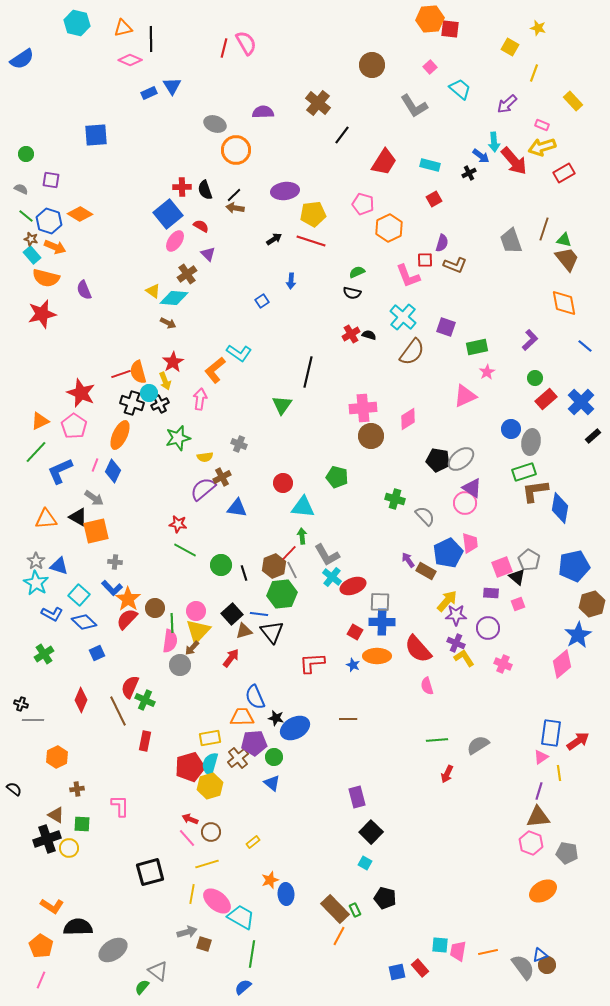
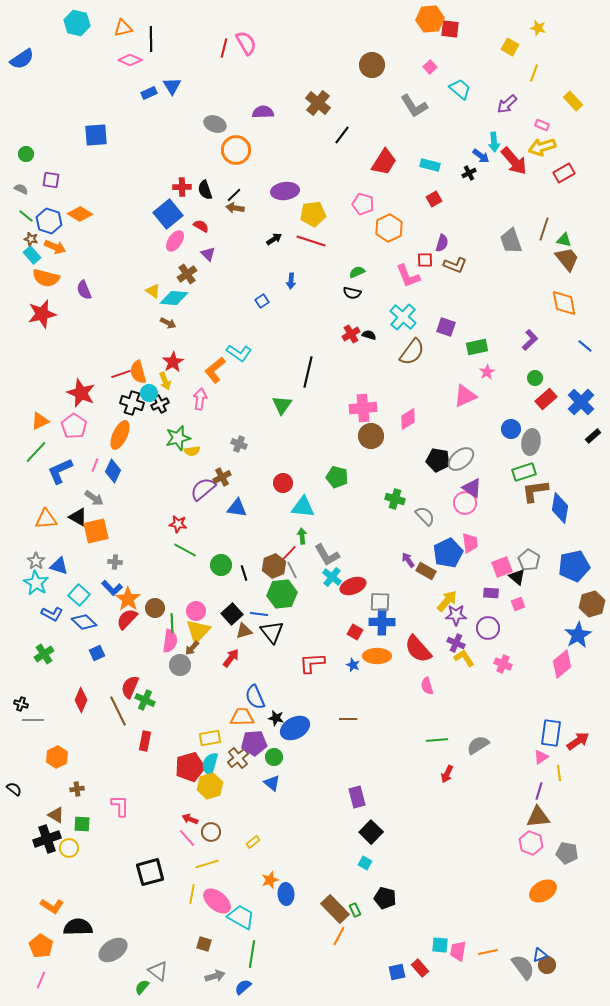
yellow semicircle at (205, 457): moved 13 px left, 6 px up
gray arrow at (187, 932): moved 28 px right, 44 px down
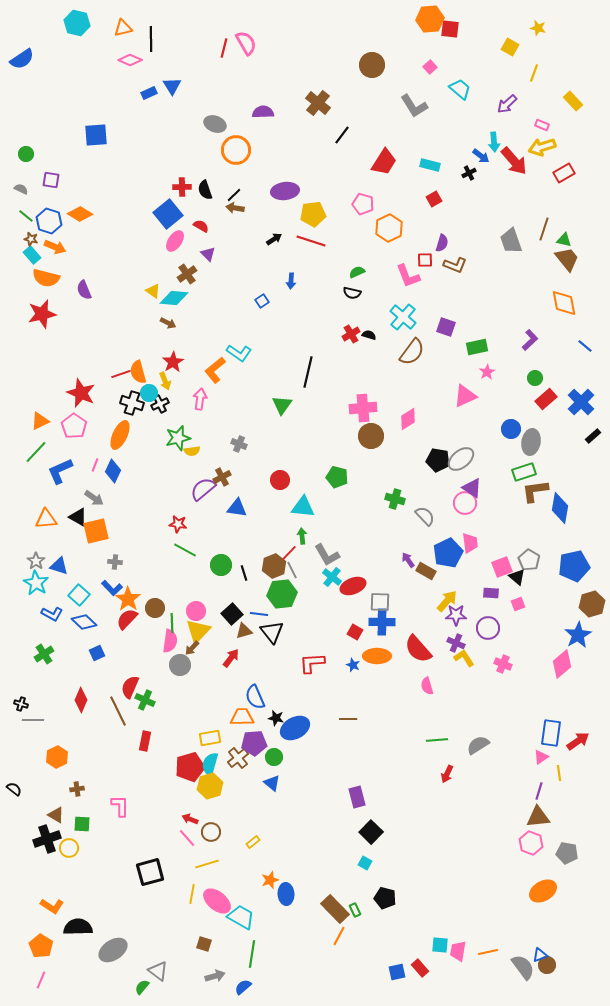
red circle at (283, 483): moved 3 px left, 3 px up
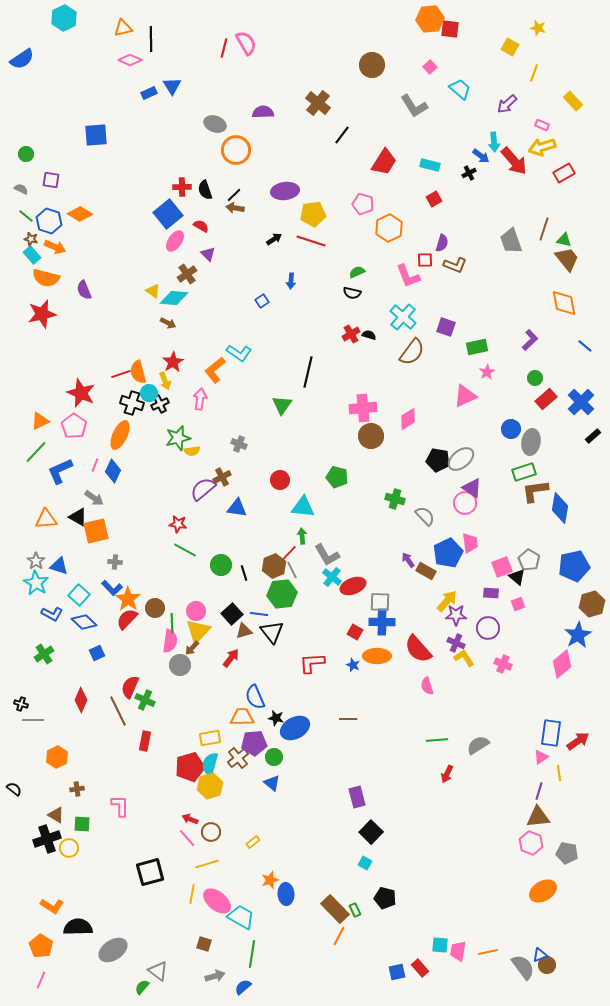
cyan hexagon at (77, 23): moved 13 px left, 5 px up; rotated 20 degrees clockwise
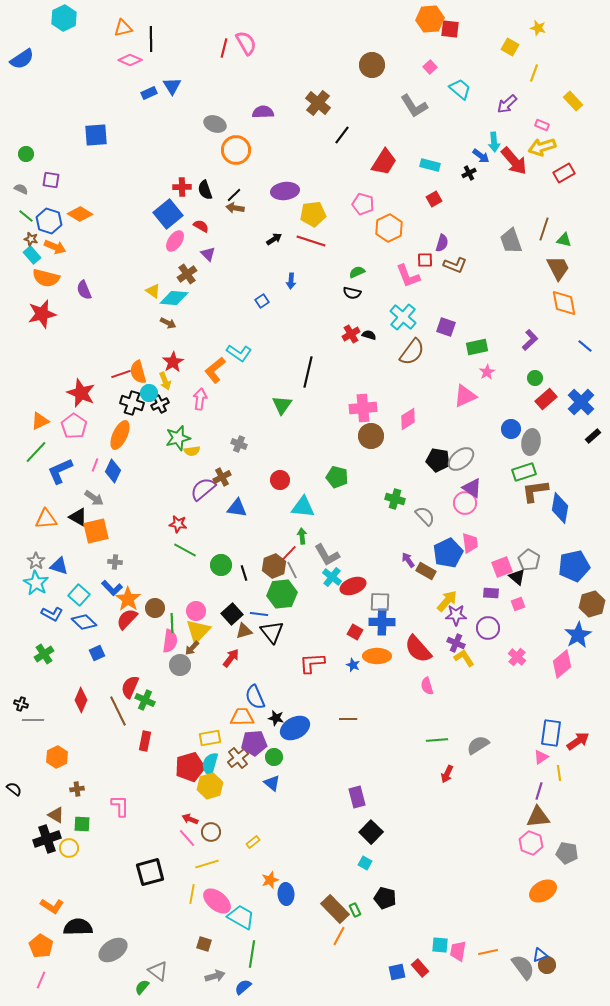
brown trapezoid at (567, 259): moved 9 px left, 9 px down; rotated 12 degrees clockwise
pink cross at (503, 664): moved 14 px right, 7 px up; rotated 18 degrees clockwise
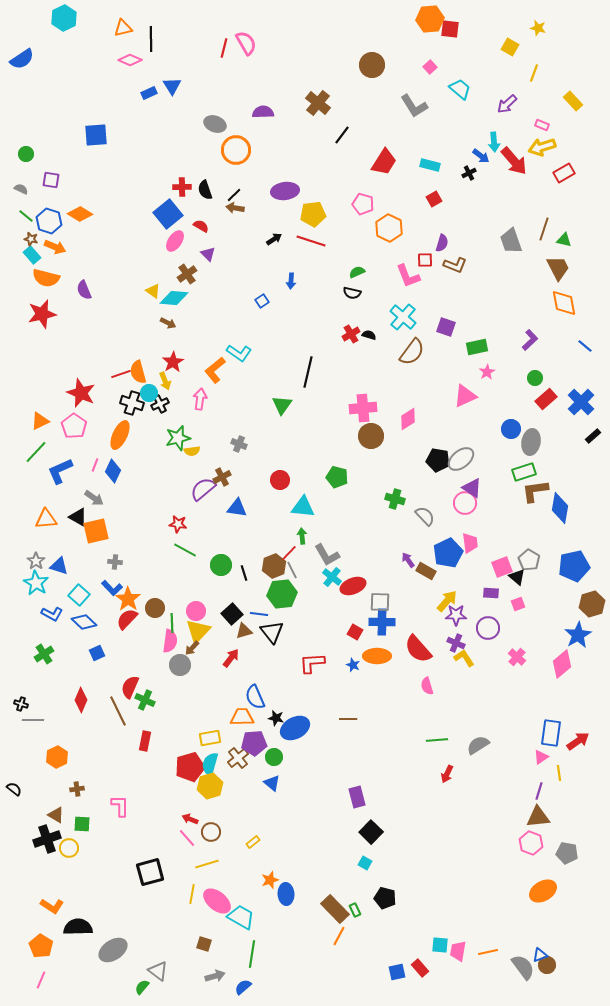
orange hexagon at (389, 228): rotated 8 degrees counterclockwise
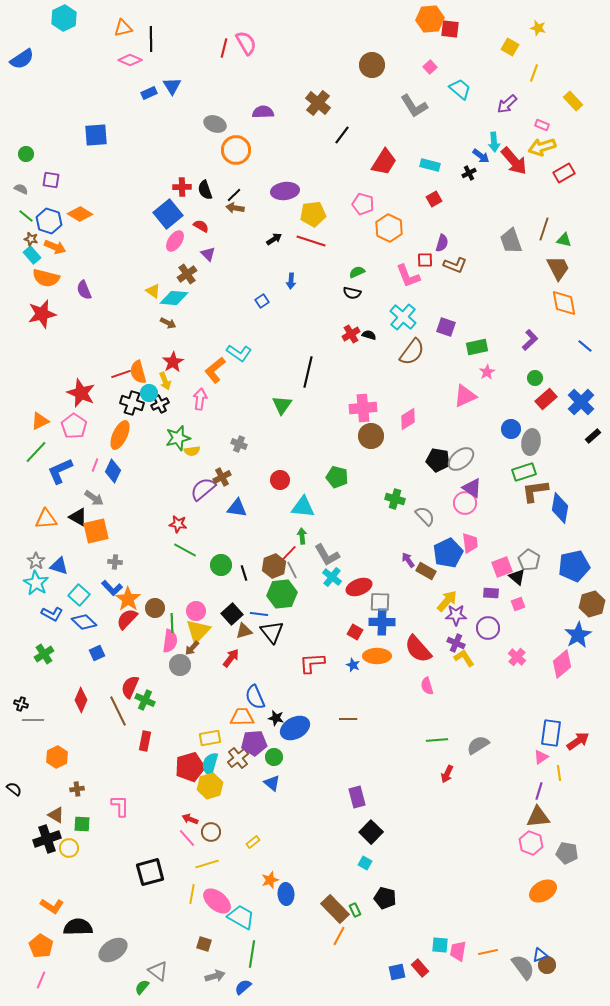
red ellipse at (353, 586): moved 6 px right, 1 px down
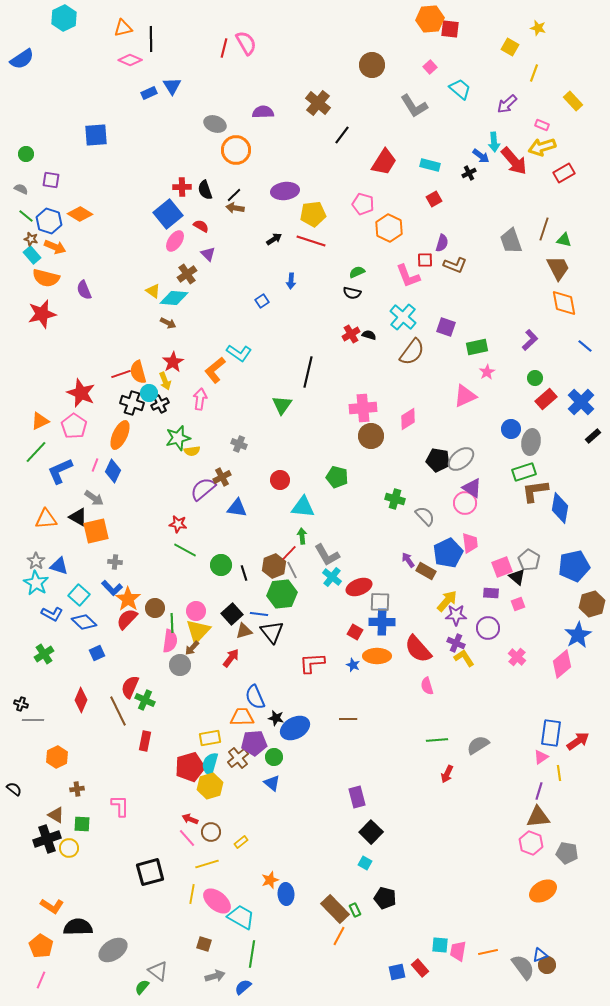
yellow rectangle at (253, 842): moved 12 px left
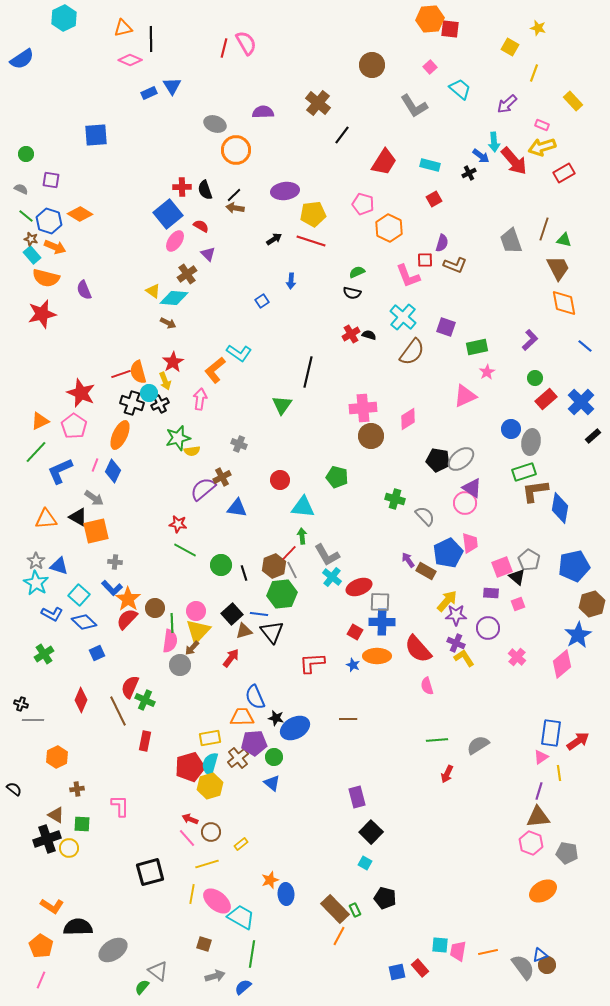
yellow rectangle at (241, 842): moved 2 px down
